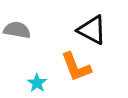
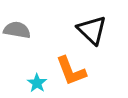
black triangle: rotated 16 degrees clockwise
orange L-shape: moved 5 px left, 4 px down
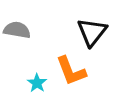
black triangle: moved 2 px down; rotated 24 degrees clockwise
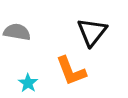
gray semicircle: moved 2 px down
cyan star: moved 9 px left
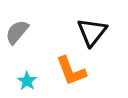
gray semicircle: rotated 60 degrees counterclockwise
cyan star: moved 1 px left, 2 px up
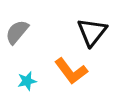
orange L-shape: rotated 16 degrees counterclockwise
cyan star: rotated 24 degrees clockwise
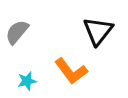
black triangle: moved 6 px right, 1 px up
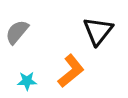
orange L-shape: rotated 92 degrees counterclockwise
cyan star: rotated 12 degrees clockwise
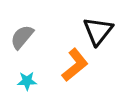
gray semicircle: moved 5 px right, 5 px down
orange L-shape: moved 4 px right, 6 px up
